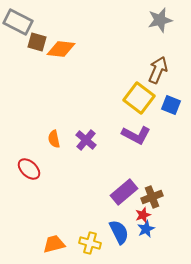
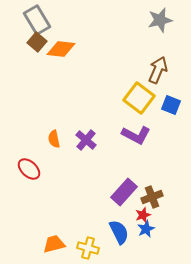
gray rectangle: moved 19 px right, 2 px up; rotated 32 degrees clockwise
brown square: rotated 24 degrees clockwise
purple rectangle: rotated 8 degrees counterclockwise
yellow cross: moved 2 px left, 5 px down
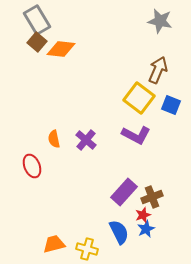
gray star: moved 1 px down; rotated 25 degrees clockwise
red ellipse: moved 3 px right, 3 px up; rotated 25 degrees clockwise
yellow cross: moved 1 px left, 1 px down
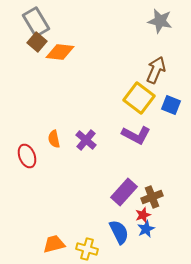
gray rectangle: moved 1 px left, 2 px down
orange diamond: moved 1 px left, 3 px down
brown arrow: moved 2 px left
red ellipse: moved 5 px left, 10 px up
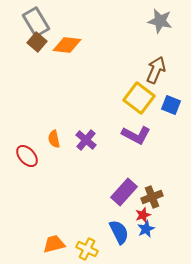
orange diamond: moved 7 px right, 7 px up
red ellipse: rotated 20 degrees counterclockwise
yellow cross: rotated 10 degrees clockwise
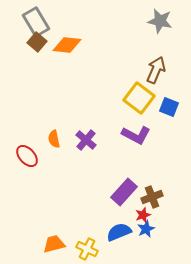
blue square: moved 2 px left, 2 px down
blue semicircle: rotated 85 degrees counterclockwise
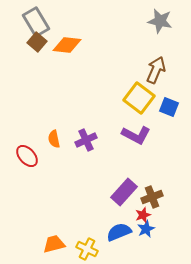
purple cross: rotated 25 degrees clockwise
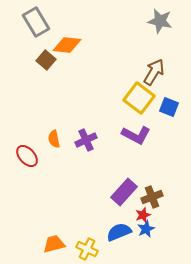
brown square: moved 9 px right, 18 px down
brown arrow: moved 2 px left, 2 px down; rotated 8 degrees clockwise
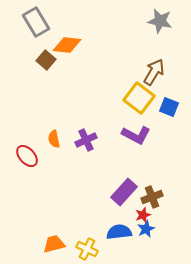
blue semicircle: rotated 15 degrees clockwise
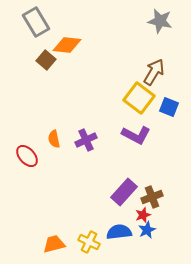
blue star: moved 1 px right, 1 px down
yellow cross: moved 2 px right, 7 px up
